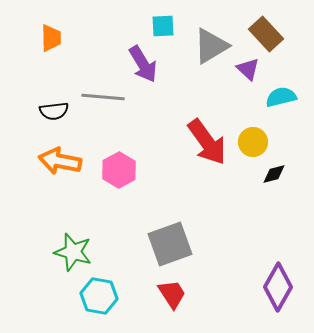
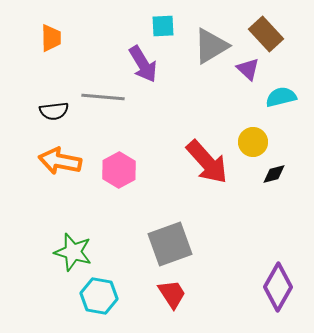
red arrow: moved 20 px down; rotated 6 degrees counterclockwise
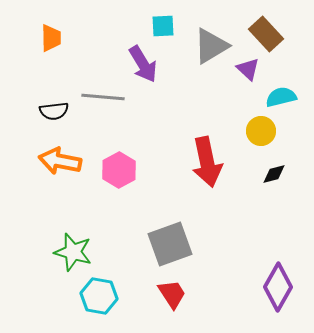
yellow circle: moved 8 px right, 11 px up
red arrow: rotated 30 degrees clockwise
